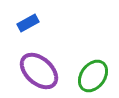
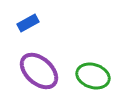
green ellipse: rotated 72 degrees clockwise
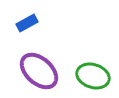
blue rectangle: moved 1 px left
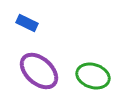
blue rectangle: rotated 55 degrees clockwise
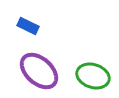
blue rectangle: moved 1 px right, 3 px down
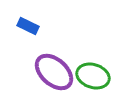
purple ellipse: moved 15 px right, 1 px down
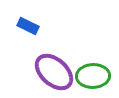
green ellipse: rotated 20 degrees counterclockwise
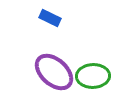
blue rectangle: moved 22 px right, 8 px up
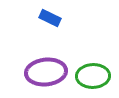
purple ellipse: moved 8 px left; rotated 48 degrees counterclockwise
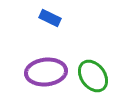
green ellipse: rotated 56 degrees clockwise
